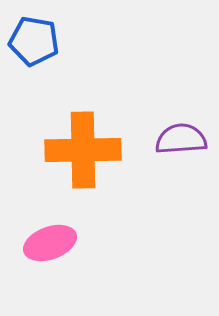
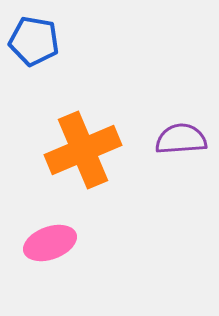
orange cross: rotated 22 degrees counterclockwise
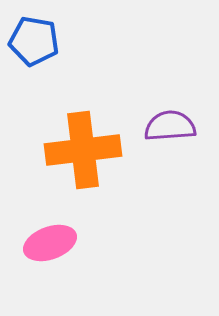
purple semicircle: moved 11 px left, 13 px up
orange cross: rotated 16 degrees clockwise
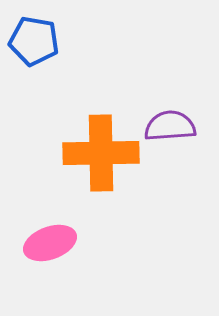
orange cross: moved 18 px right, 3 px down; rotated 6 degrees clockwise
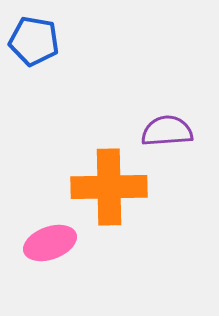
purple semicircle: moved 3 px left, 5 px down
orange cross: moved 8 px right, 34 px down
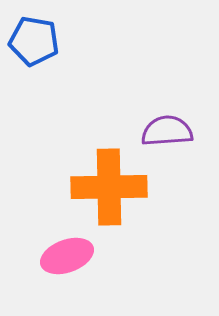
pink ellipse: moved 17 px right, 13 px down
